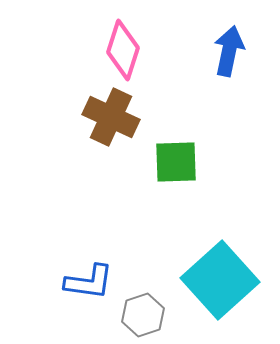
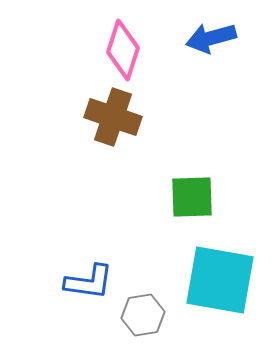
blue arrow: moved 18 px left, 13 px up; rotated 117 degrees counterclockwise
brown cross: moved 2 px right; rotated 6 degrees counterclockwise
green square: moved 16 px right, 35 px down
cyan square: rotated 38 degrees counterclockwise
gray hexagon: rotated 9 degrees clockwise
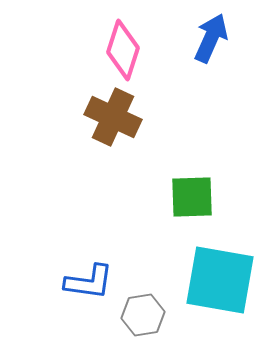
blue arrow: rotated 129 degrees clockwise
brown cross: rotated 6 degrees clockwise
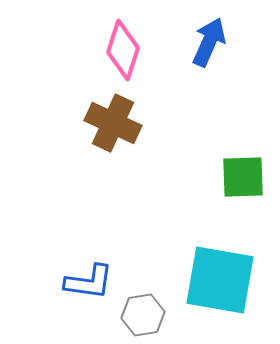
blue arrow: moved 2 px left, 4 px down
brown cross: moved 6 px down
green square: moved 51 px right, 20 px up
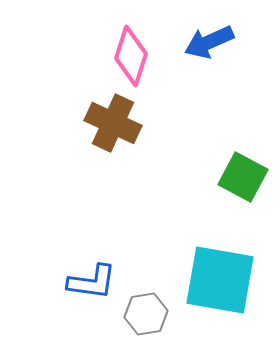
blue arrow: rotated 138 degrees counterclockwise
pink diamond: moved 8 px right, 6 px down
green square: rotated 30 degrees clockwise
blue L-shape: moved 3 px right
gray hexagon: moved 3 px right, 1 px up
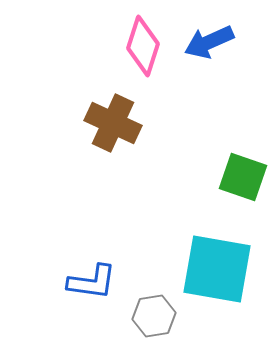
pink diamond: moved 12 px right, 10 px up
green square: rotated 9 degrees counterclockwise
cyan square: moved 3 px left, 11 px up
gray hexagon: moved 8 px right, 2 px down
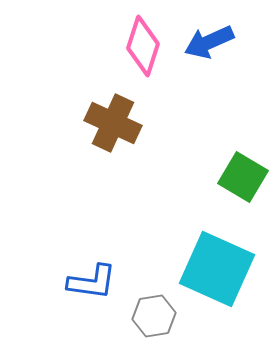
green square: rotated 12 degrees clockwise
cyan square: rotated 14 degrees clockwise
